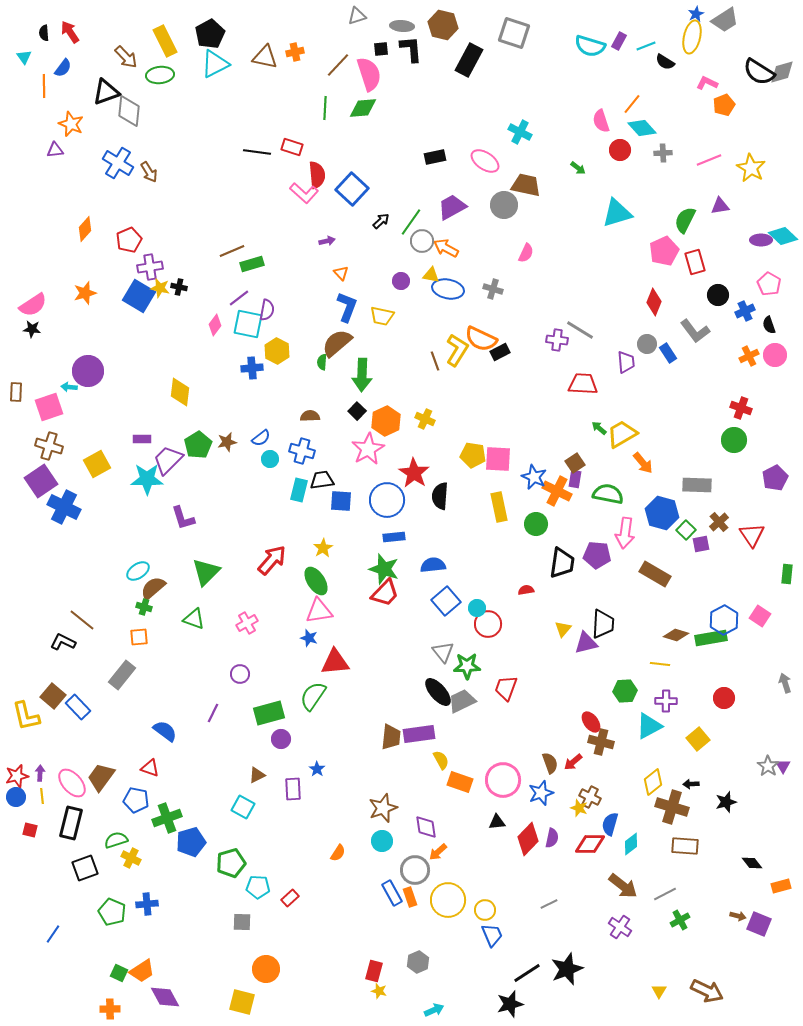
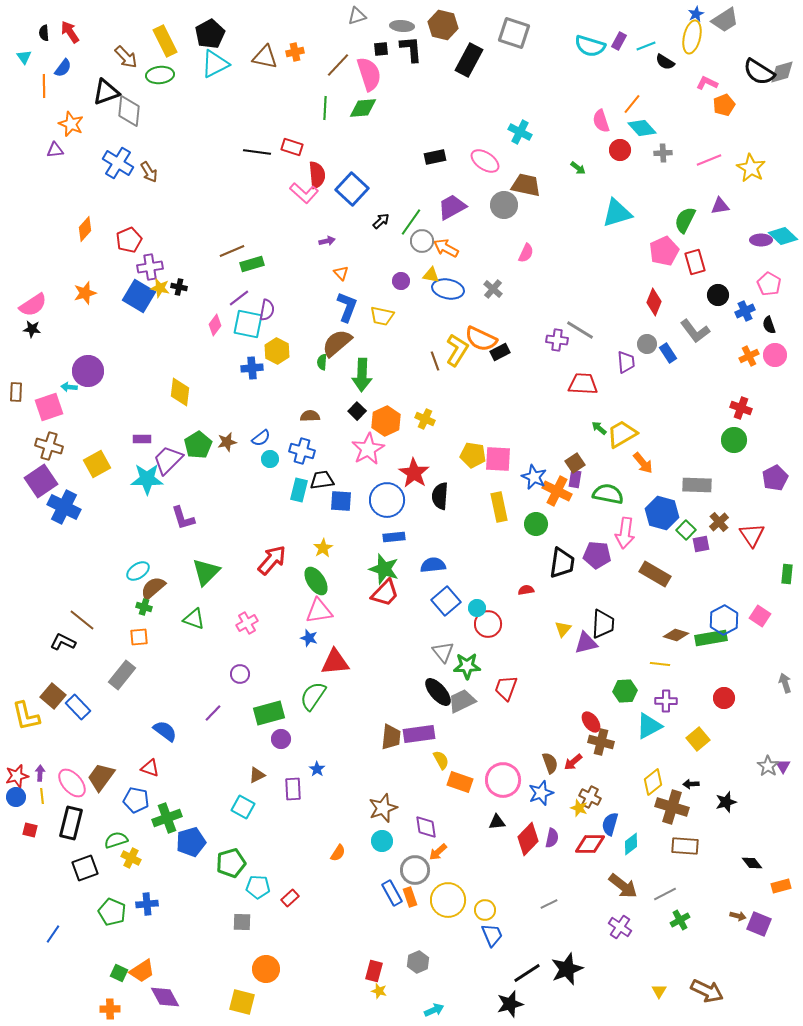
gray cross at (493, 289): rotated 24 degrees clockwise
purple line at (213, 713): rotated 18 degrees clockwise
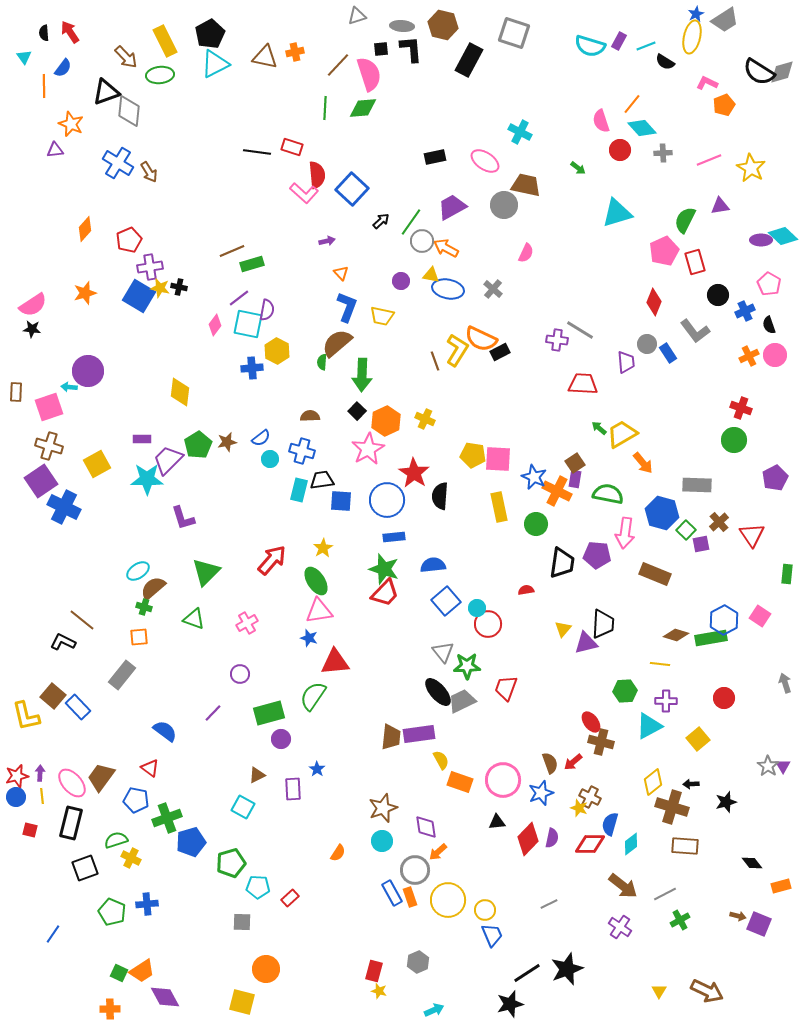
brown rectangle at (655, 574): rotated 8 degrees counterclockwise
red triangle at (150, 768): rotated 18 degrees clockwise
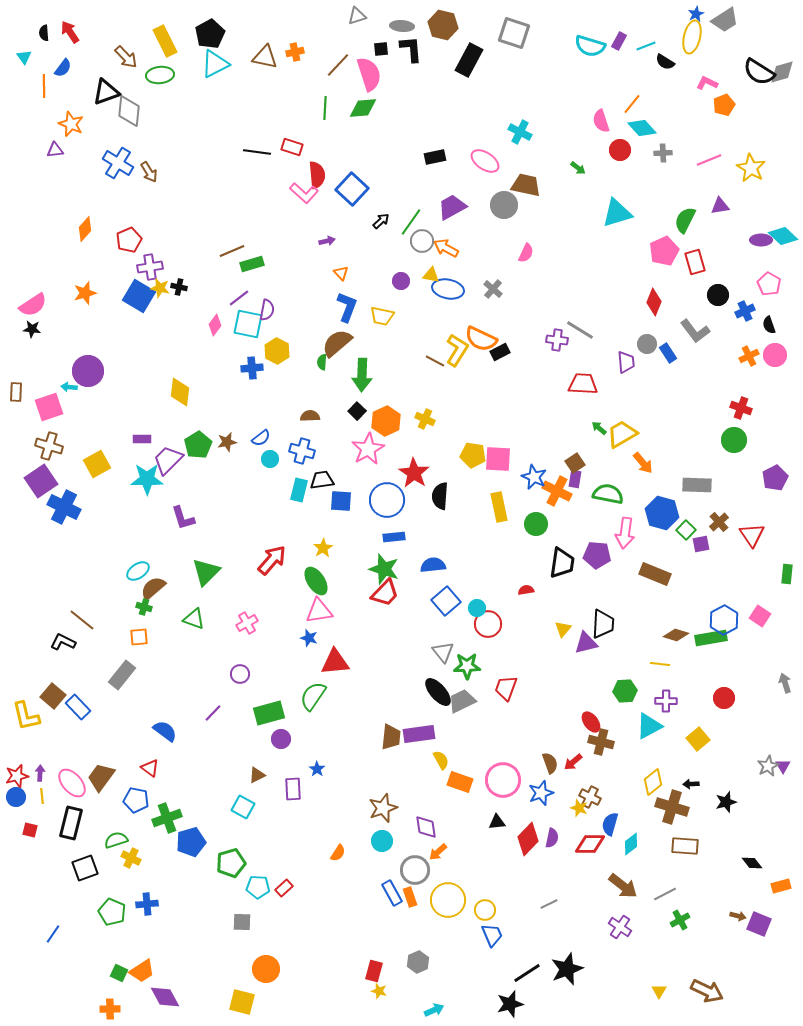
brown line at (435, 361): rotated 42 degrees counterclockwise
gray star at (768, 766): rotated 10 degrees clockwise
red rectangle at (290, 898): moved 6 px left, 10 px up
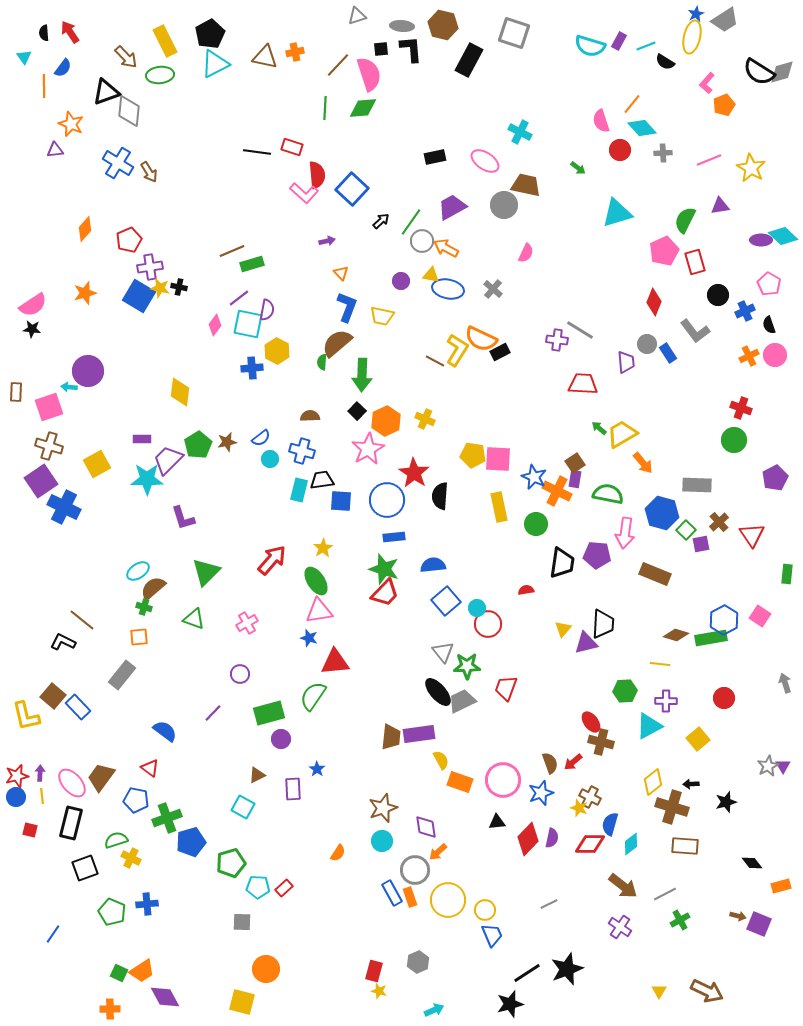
pink L-shape at (707, 83): rotated 75 degrees counterclockwise
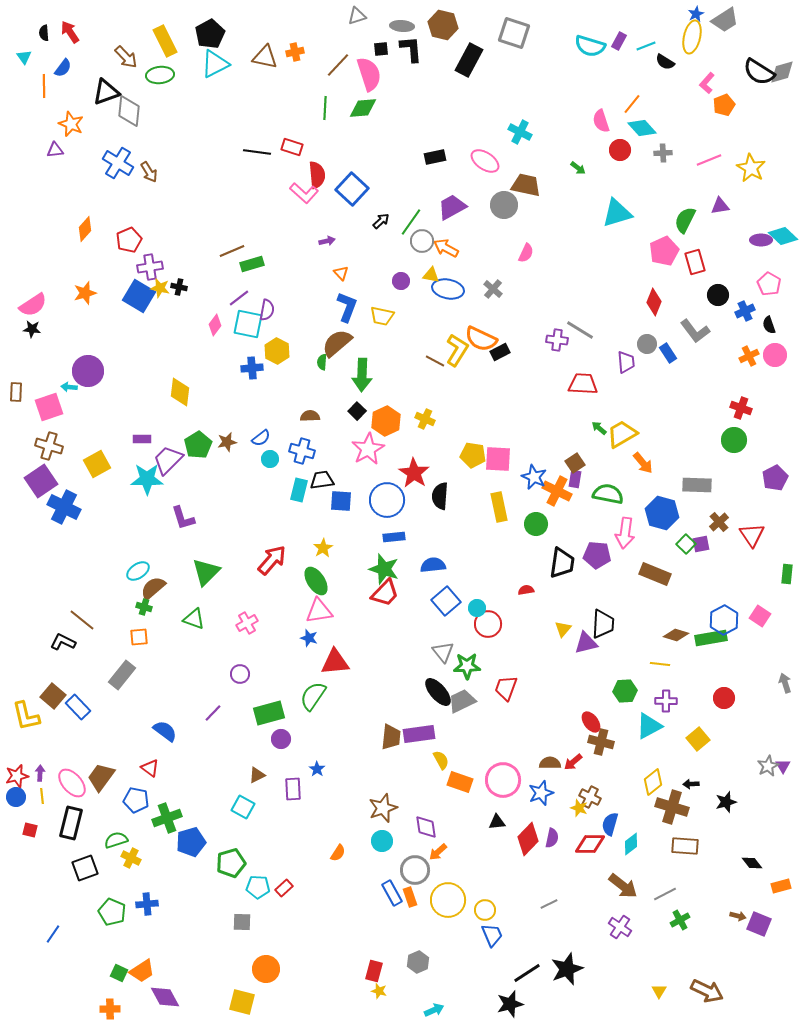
green square at (686, 530): moved 14 px down
brown semicircle at (550, 763): rotated 70 degrees counterclockwise
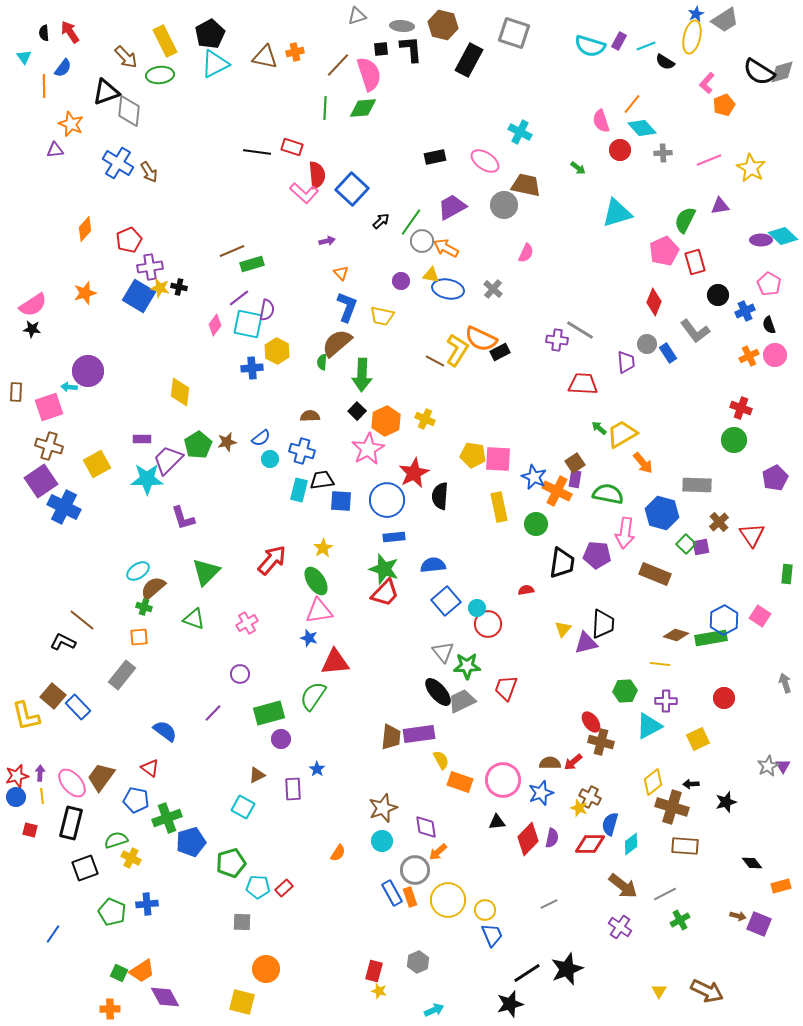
red star at (414, 473): rotated 12 degrees clockwise
purple square at (701, 544): moved 3 px down
yellow square at (698, 739): rotated 15 degrees clockwise
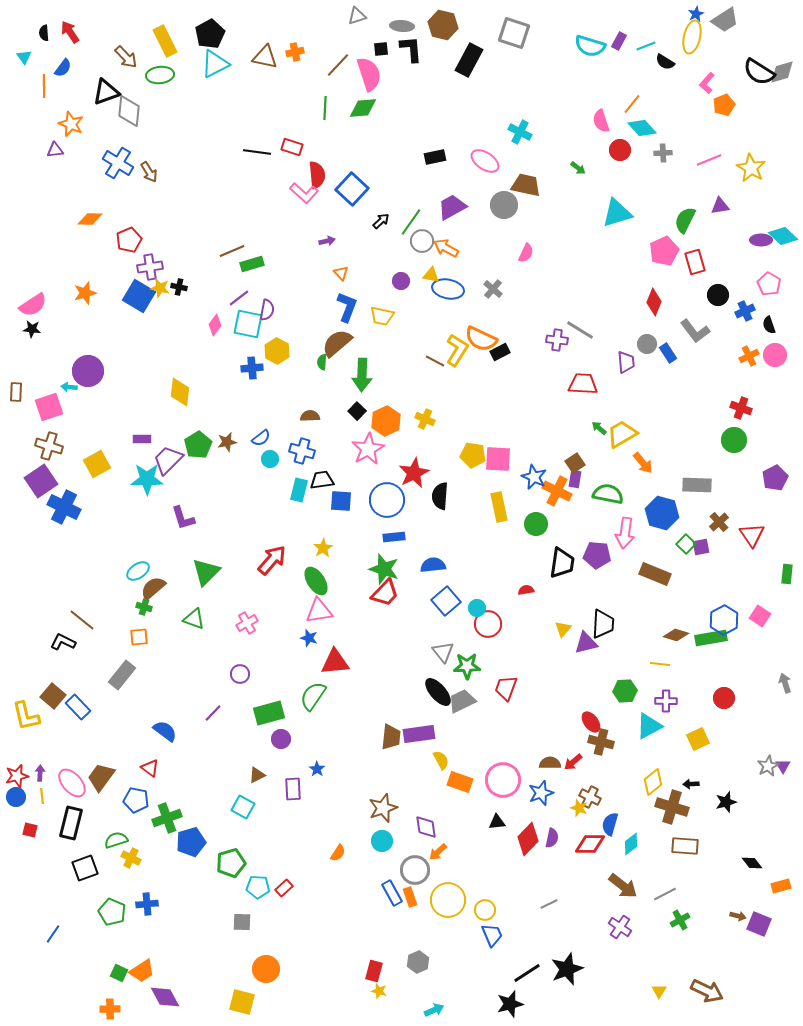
orange diamond at (85, 229): moved 5 px right, 10 px up; rotated 50 degrees clockwise
